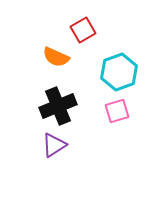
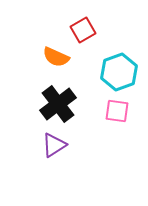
black cross: moved 2 px up; rotated 15 degrees counterclockwise
pink square: rotated 25 degrees clockwise
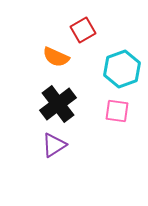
cyan hexagon: moved 3 px right, 3 px up
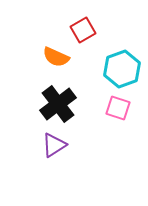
pink square: moved 1 px right, 3 px up; rotated 10 degrees clockwise
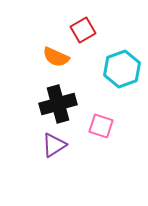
black cross: rotated 21 degrees clockwise
pink square: moved 17 px left, 18 px down
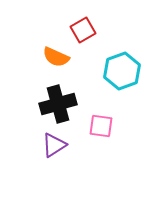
cyan hexagon: moved 2 px down
pink square: rotated 10 degrees counterclockwise
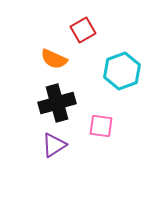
orange semicircle: moved 2 px left, 2 px down
black cross: moved 1 px left, 1 px up
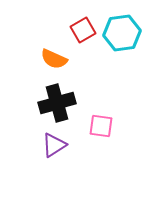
cyan hexagon: moved 38 px up; rotated 12 degrees clockwise
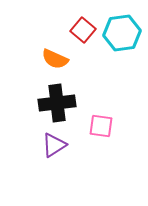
red square: rotated 20 degrees counterclockwise
orange semicircle: moved 1 px right
black cross: rotated 9 degrees clockwise
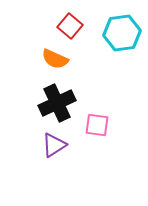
red square: moved 13 px left, 4 px up
black cross: rotated 18 degrees counterclockwise
pink square: moved 4 px left, 1 px up
